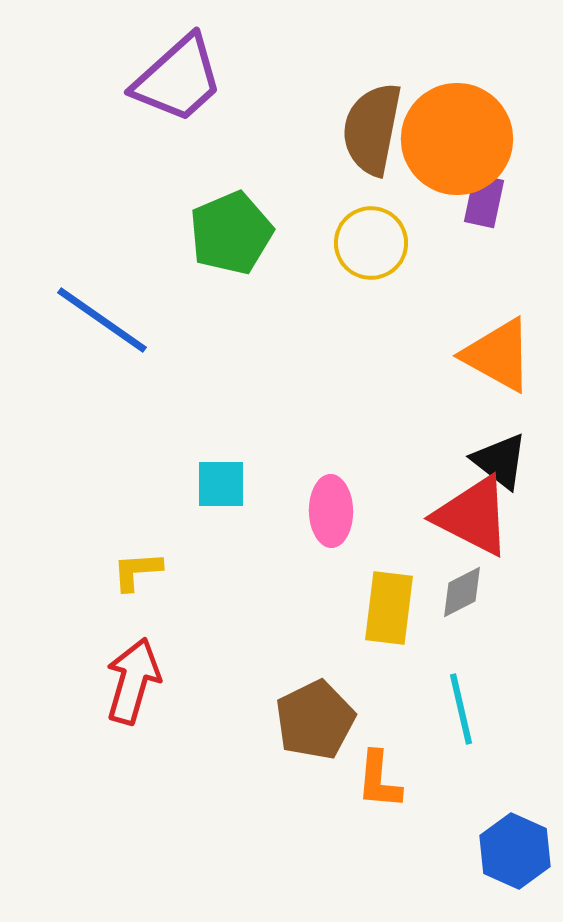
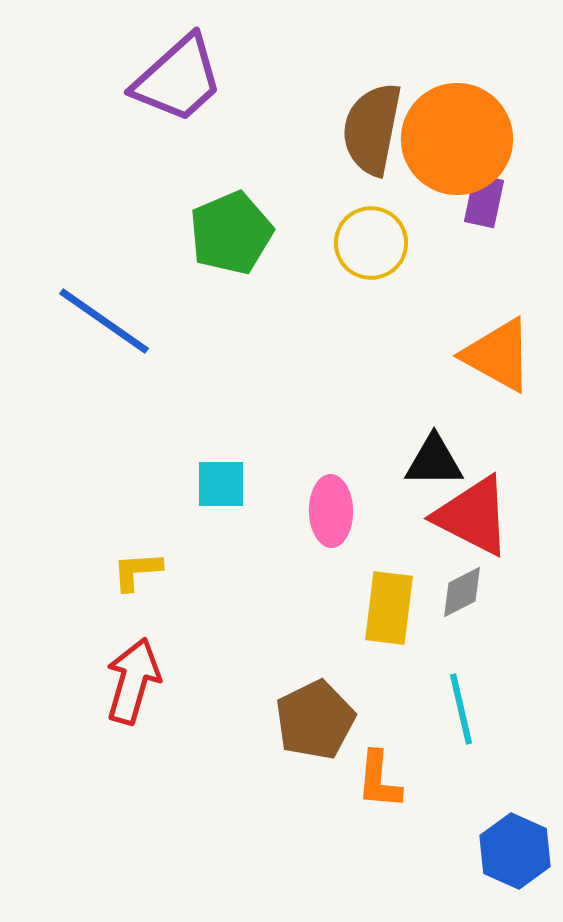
blue line: moved 2 px right, 1 px down
black triangle: moved 66 px left; rotated 38 degrees counterclockwise
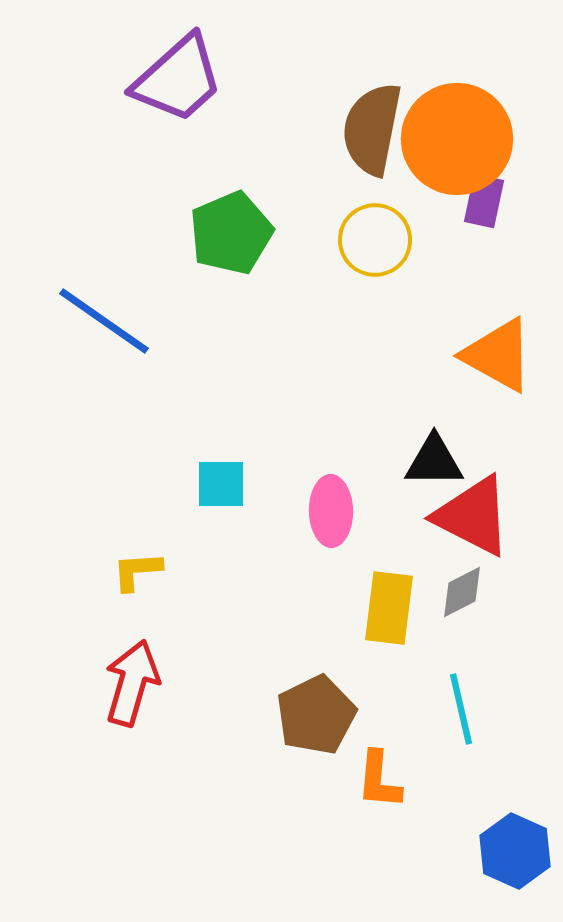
yellow circle: moved 4 px right, 3 px up
red arrow: moved 1 px left, 2 px down
brown pentagon: moved 1 px right, 5 px up
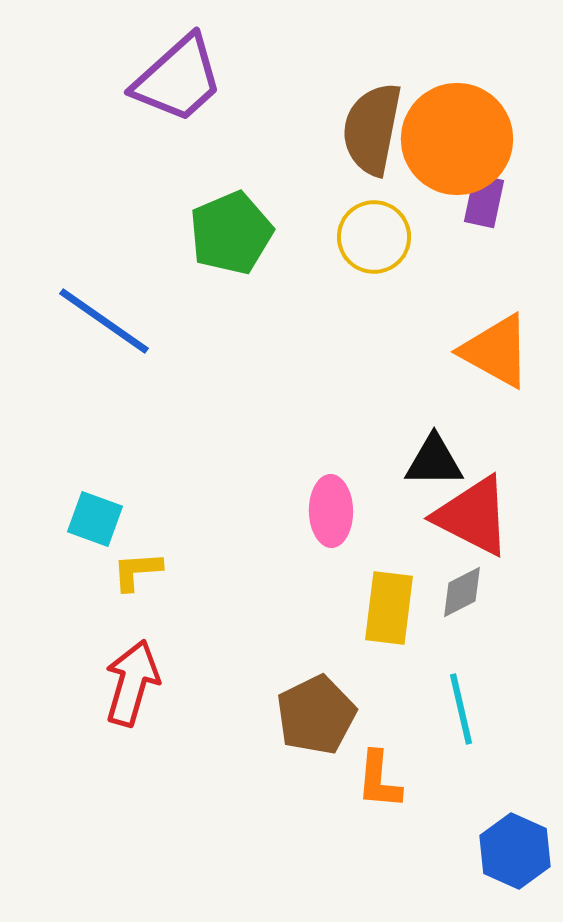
yellow circle: moved 1 px left, 3 px up
orange triangle: moved 2 px left, 4 px up
cyan square: moved 126 px left, 35 px down; rotated 20 degrees clockwise
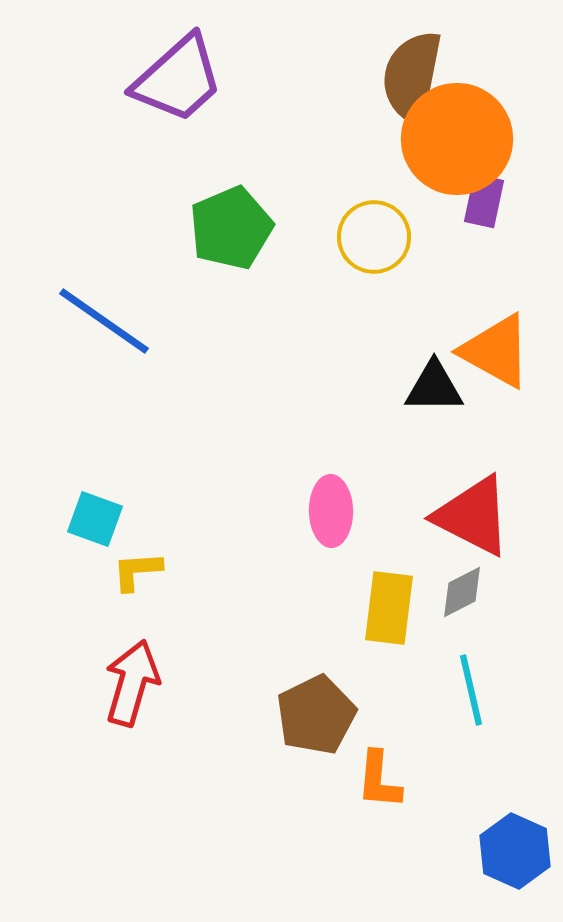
brown semicircle: moved 40 px right, 52 px up
green pentagon: moved 5 px up
black triangle: moved 74 px up
cyan line: moved 10 px right, 19 px up
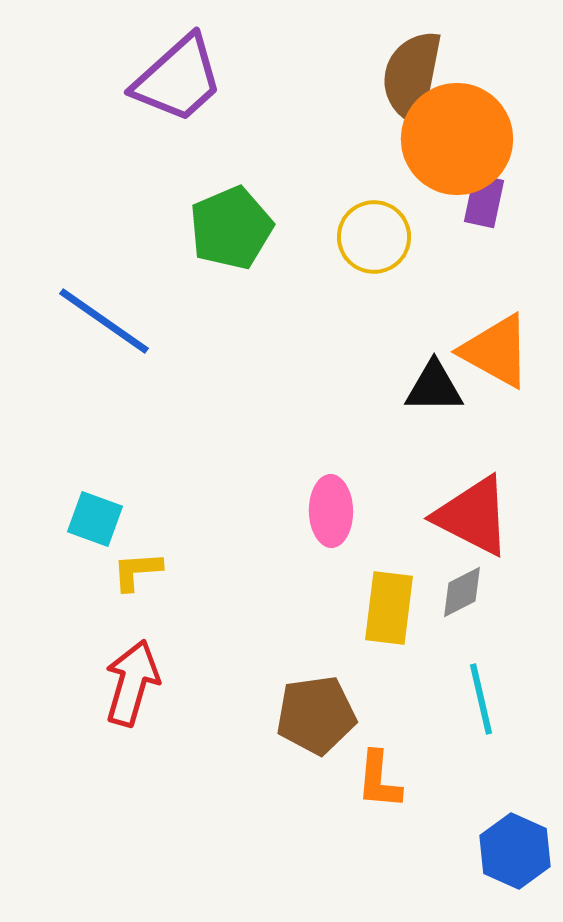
cyan line: moved 10 px right, 9 px down
brown pentagon: rotated 18 degrees clockwise
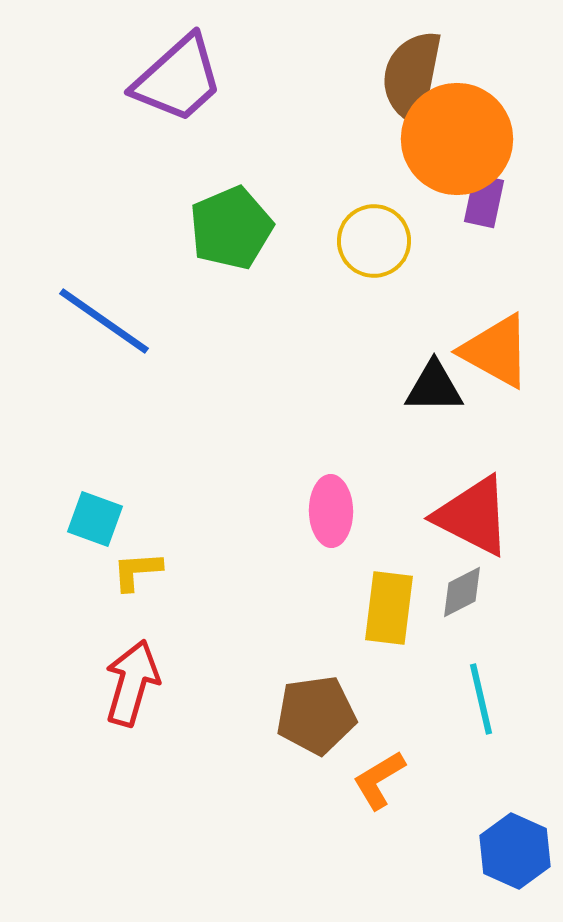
yellow circle: moved 4 px down
orange L-shape: rotated 54 degrees clockwise
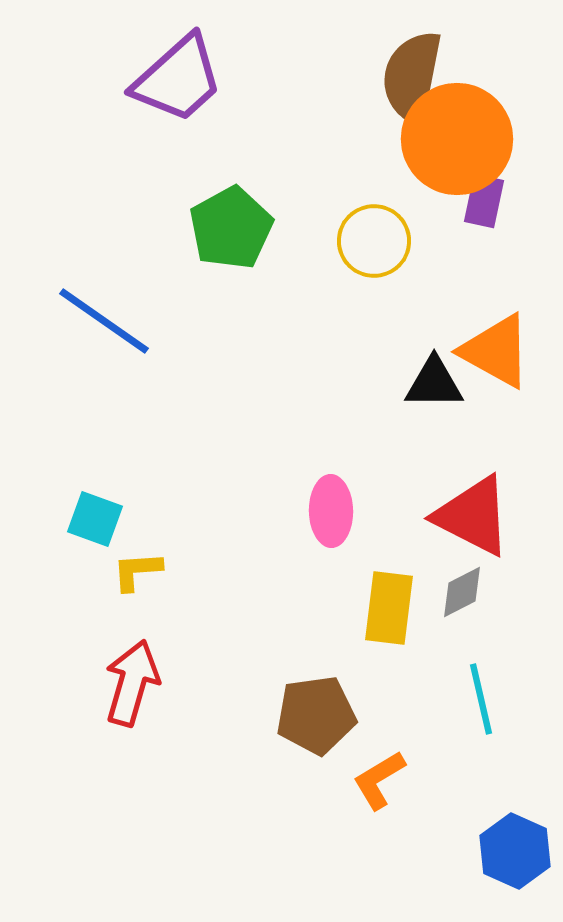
green pentagon: rotated 6 degrees counterclockwise
black triangle: moved 4 px up
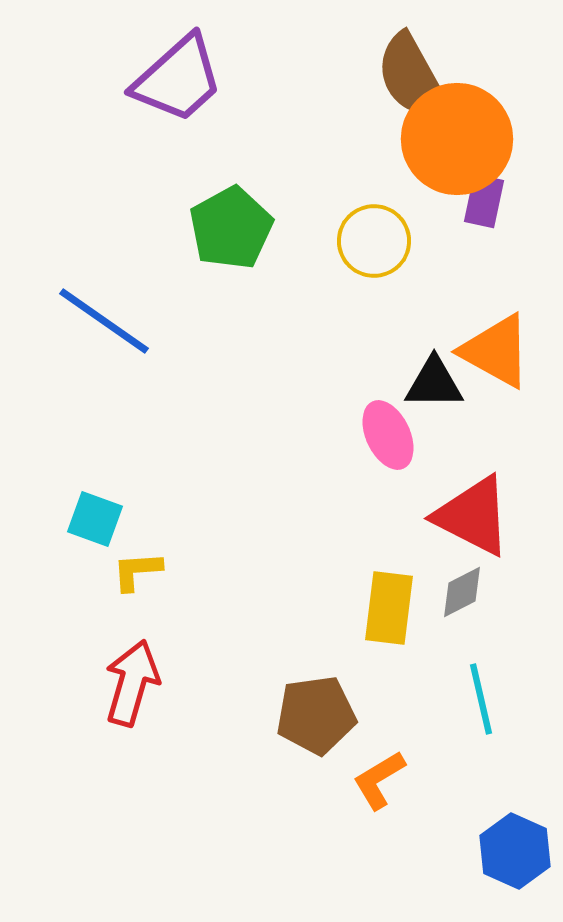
brown semicircle: rotated 40 degrees counterclockwise
pink ellipse: moved 57 px right, 76 px up; rotated 24 degrees counterclockwise
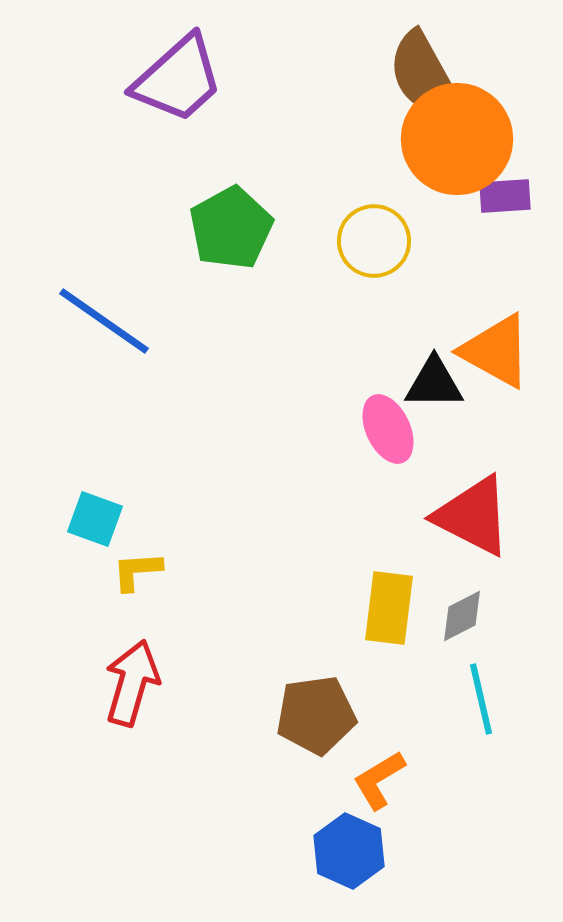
brown semicircle: moved 12 px right, 2 px up
purple rectangle: moved 21 px right, 5 px up; rotated 74 degrees clockwise
pink ellipse: moved 6 px up
gray diamond: moved 24 px down
blue hexagon: moved 166 px left
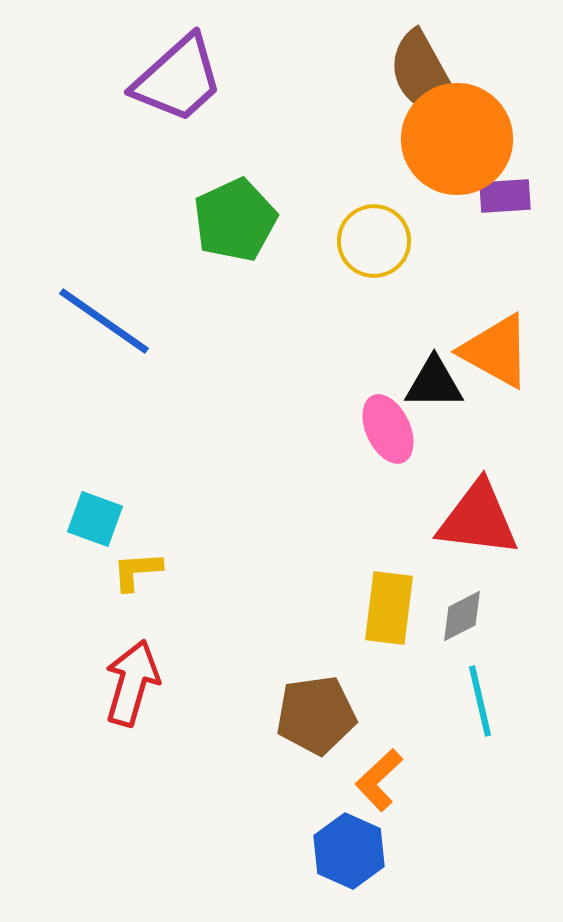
green pentagon: moved 4 px right, 8 px up; rotated 4 degrees clockwise
red triangle: moved 5 px right, 3 px down; rotated 20 degrees counterclockwise
cyan line: moved 1 px left, 2 px down
orange L-shape: rotated 12 degrees counterclockwise
